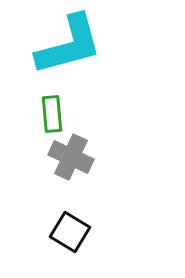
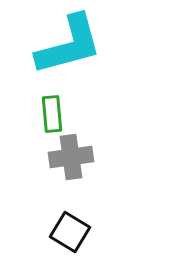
gray cross: rotated 33 degrees counterclockwise
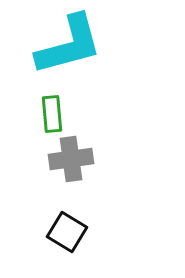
gray cross: moved 2 px down
black square: moved 3 px left
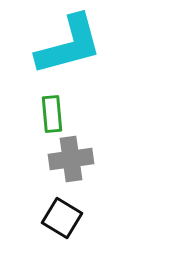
black square: moved 5 px left, 14 px up
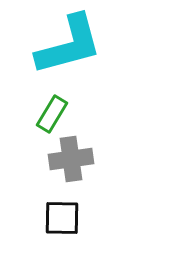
green rectangle: rotated 36 degrees clockwise
black square: rotated 30 degrees counterclockwise
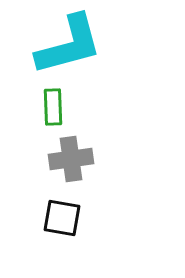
green rectangle: moved 1 px right, 7 px up; rotated 33 degrees counterclockwise
black square: rotated 9 degrees clockwise
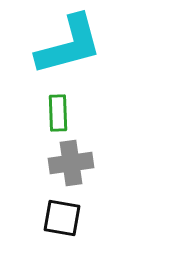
green rectangle: moved 5 px right, 6 px down
gray cross: moved 4 px down
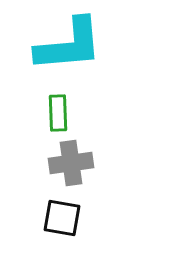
cyan L-shape: rotated 10 degrees clockwise
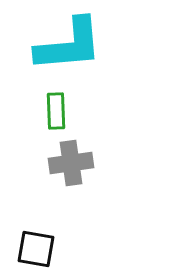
green rectangle: moved 2 px left, 2 px up
black square: moved 26 px left, 31 px down
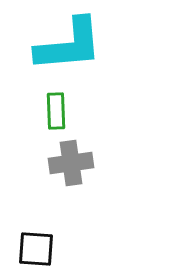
black square: rotated 6 degrees counterclockwise
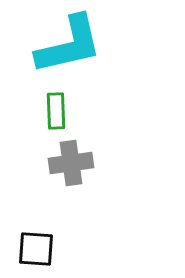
cyan L-shape: rotated 8 degrees counterclockwise
